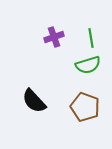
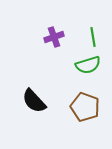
green line: moved 2 px right, 1 px up
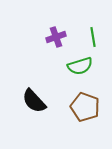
purple cross: moved 2 px right
green semicircle: moved 8 px left, 1 px down
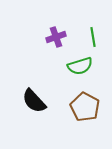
brown pentagon: rotated 8 degrees clockwise
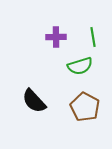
purple cross: rotated 18 degrees clockwise
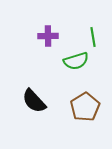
purple cross: moved 8 px left, 1 px up
green semicircle: moved 4 px left, 5 px up
brown pentagon: rotated 12 degrees clockwise
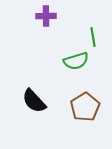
purple cross: moved 2 px left, 20 px up
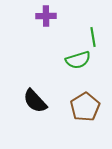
green semicircle: moved 2 px right, 1 px up
black semicircle: moved 1 px right
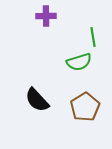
green semicircle: moved 1 px right, 2 px down
black semicircle: moved 2 px right, 1 px up
